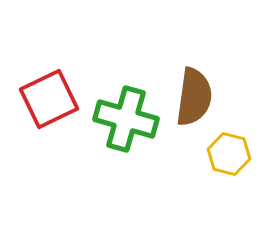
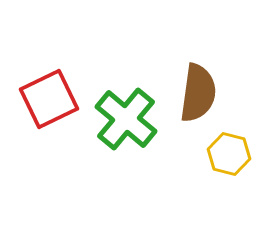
brown semicircle: moved 4 px right, 4 px up
green cross: rotated 24 degrees clockwise
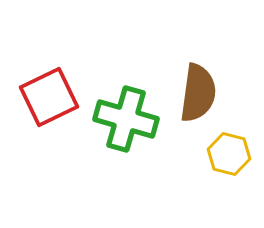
red square: moved 2 px up
green cross: rotated 24 degrees counterclockwise
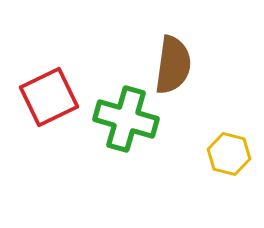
brown semicircle: moved 25 px left, 28 px up
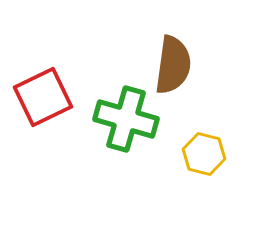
red square: moved 6 px left
yellow hexagon: moved 25 px left
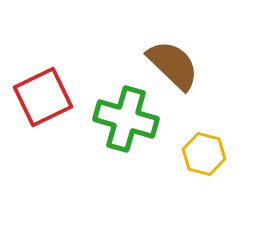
brown semicircle: rotated 54 degrees counterclockwise
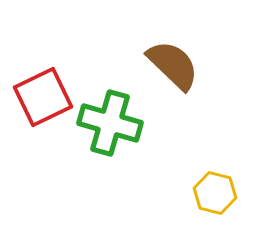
green cross: moved 16 px left, 4 px down
yellow hexagon: moved 11 px right, 39 px down
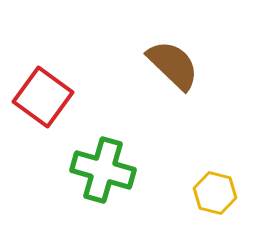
red square: rotated 28 degrees counterclockwise
green cross: moved 7 px left, 47 px down
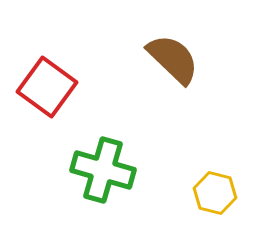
brown semicircle: moved 6 px up
red square: moved 4 px right, 10 px up
